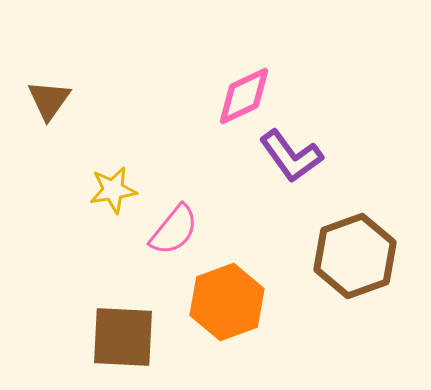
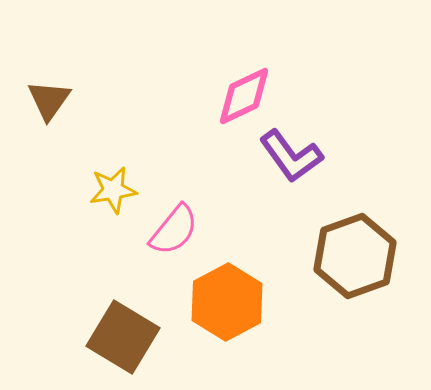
orange hexagon: rotated 8 degrees counterclockwise
brown square: rotated 28 degrees clockwise
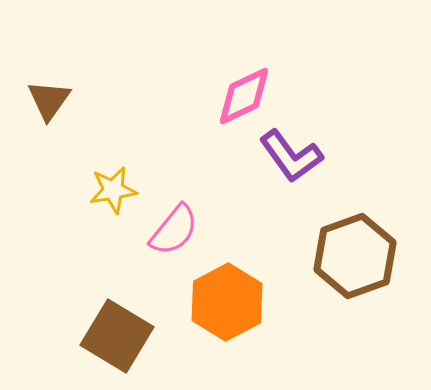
brown square: moved 6 px left, 1 px up
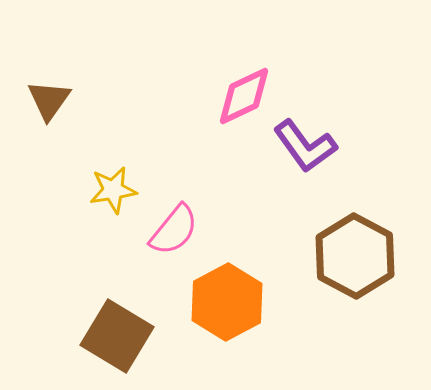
purple L-shape: moved 14 px right, 10 px up
brown hexagon: rotated 12 degrees counterclockwise
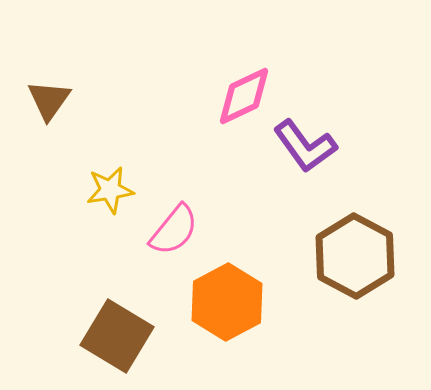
yellow star: moved 3 px left
